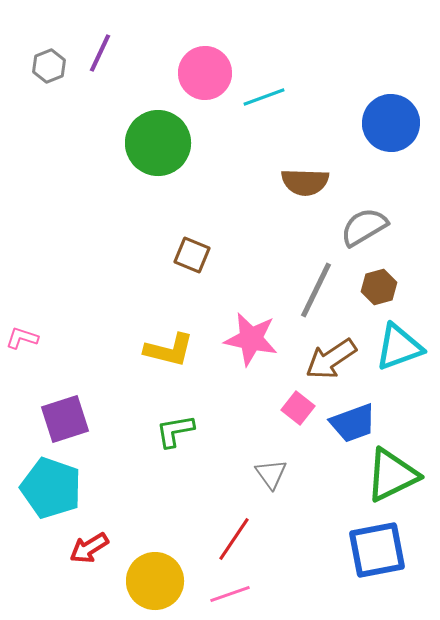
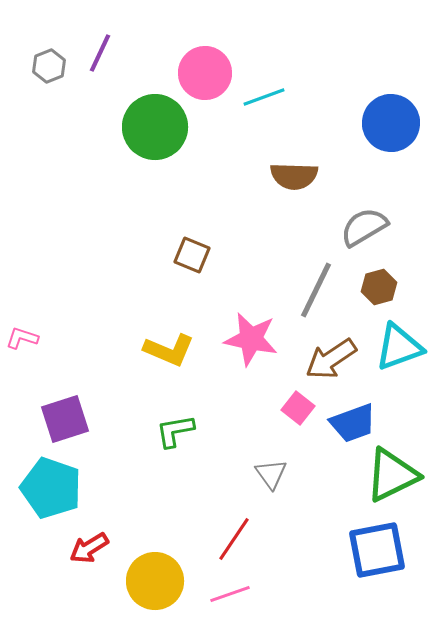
green circle: moved 3 px left, 16 px up
brown semicircle: moved 11 px left, 6 px up
yellow L-shape: rotated 9 degrees clockwise
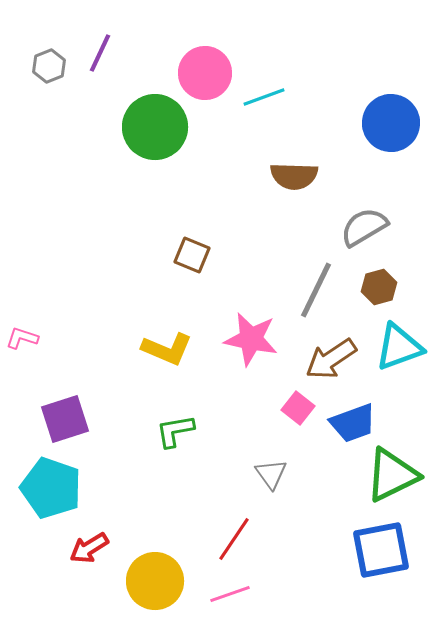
yellow L-shape: moved 2 px left, 1 px up
blue square: moved 4 px right
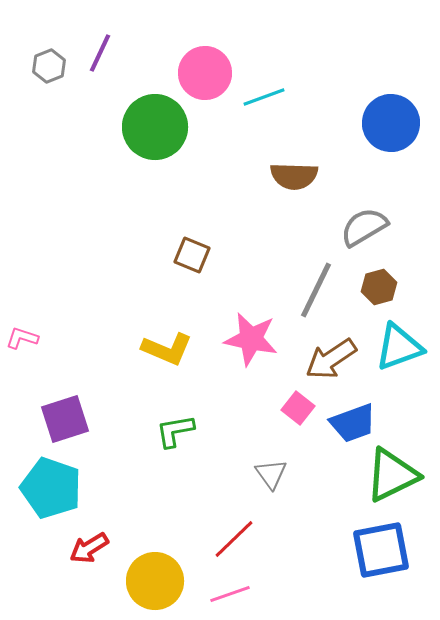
red line: rotated 12 degrees clockwise
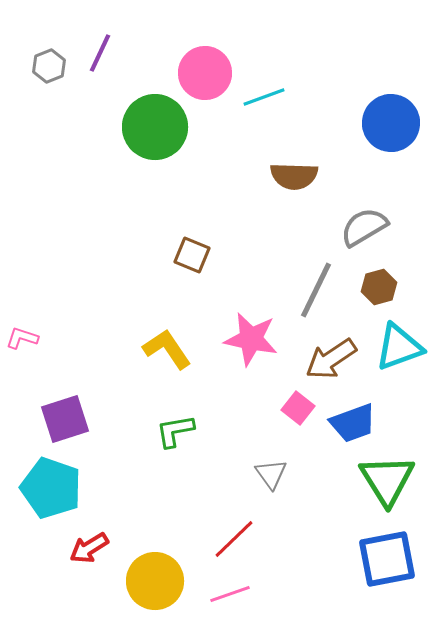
yellow L-shape: rotated 147 degrees counterclockwise
green triangle: moved 5 px left, 5 px down; rotated 36 degrees counterclockwise
blue square: moved 6 px right, 9 px down
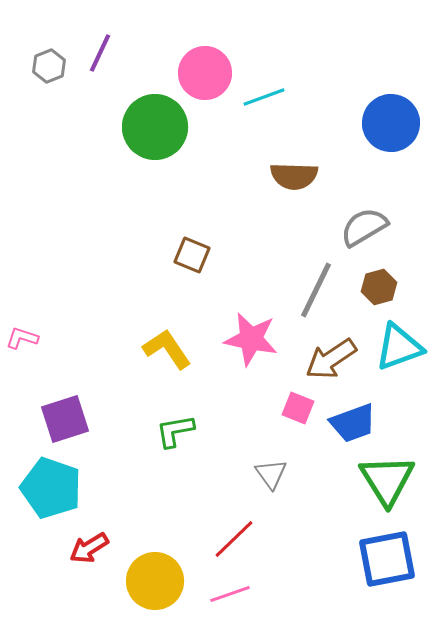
pink square: rotated 16 degrees counterclockwise
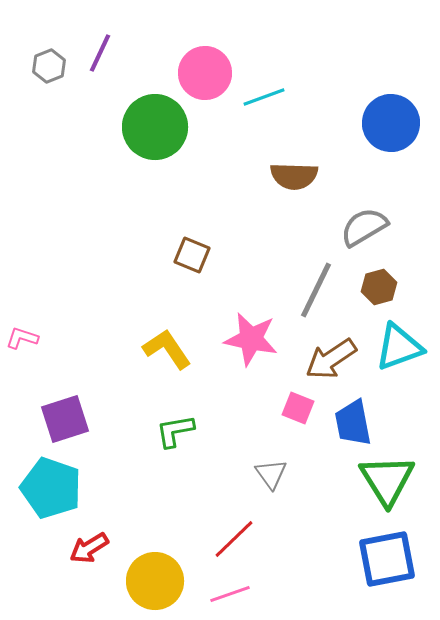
blue trapezoid: rotated 99 degrees clockwise
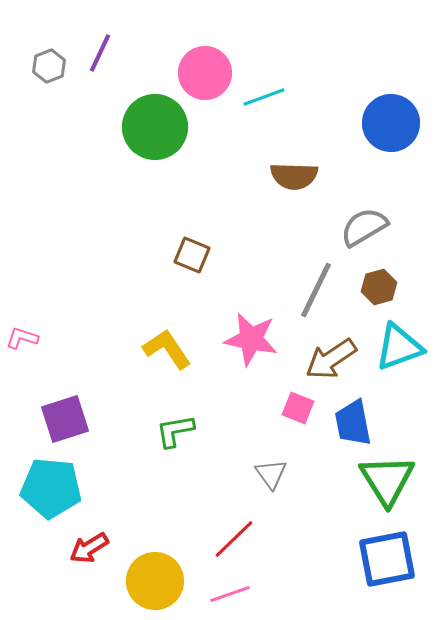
cyan pentagon: rotated 14 degrees counterclockwise
